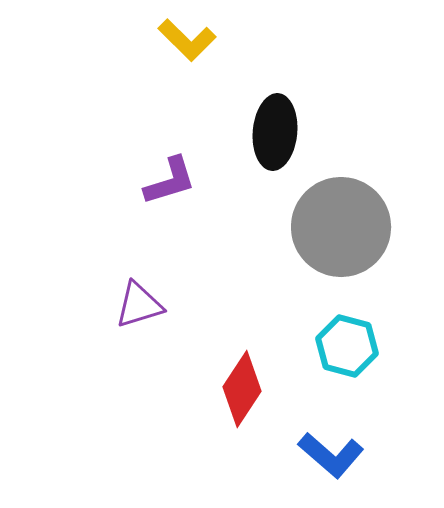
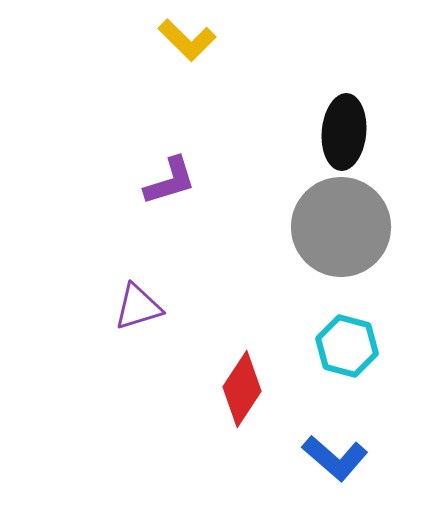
black ellipse: moved 69 px right
purple triangle: moved 1 px left, 2 px down
blue L-shape: moved 4 px right, 3 px down
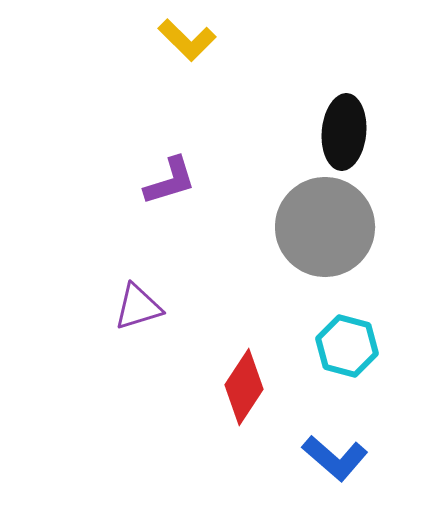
gray circle: moved 16 px left
red diamond: moved 2 px right, 2 px up
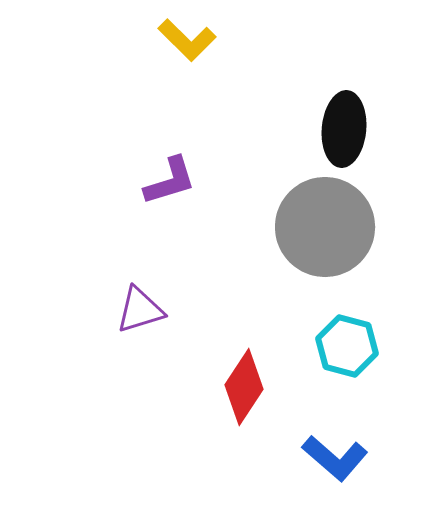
black ellipse: moved 3 px up
purple triangle: moved 2 px right, 3 px down
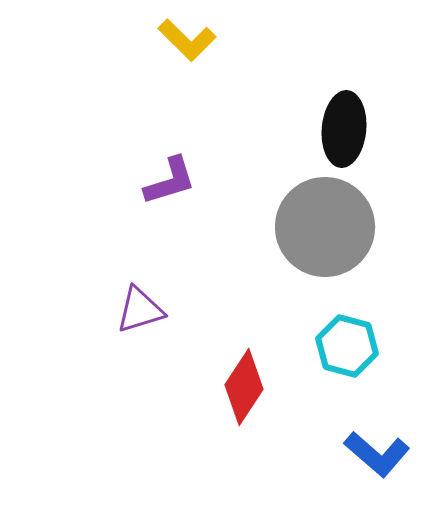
blue L-shape: moved 42 px right, 4 px up
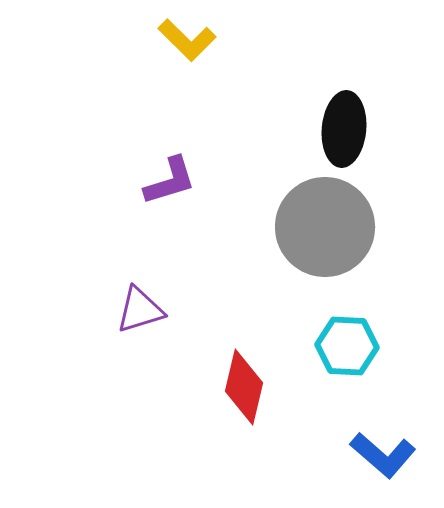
cyan hexagon: rotated 12 degrees counterclockwise
red diamond: rotated 20 degrees counterclockwise
blue L-shape: moved 6 px right, 1 px down
